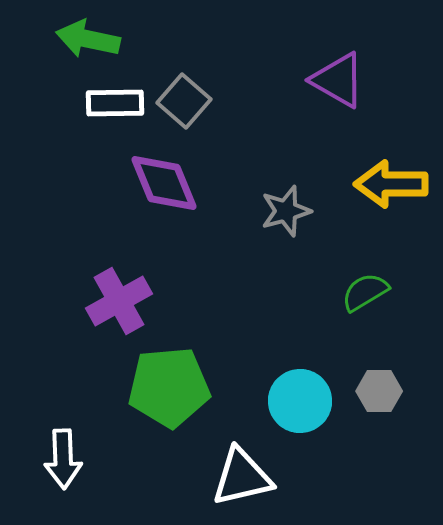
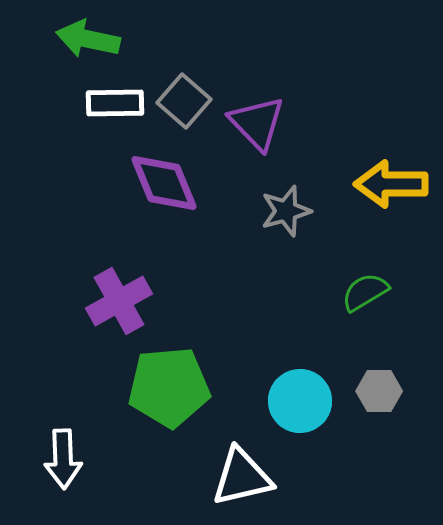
purple triangle: moved 81 px left, 43 px down; rotated 16 degrees clockwise
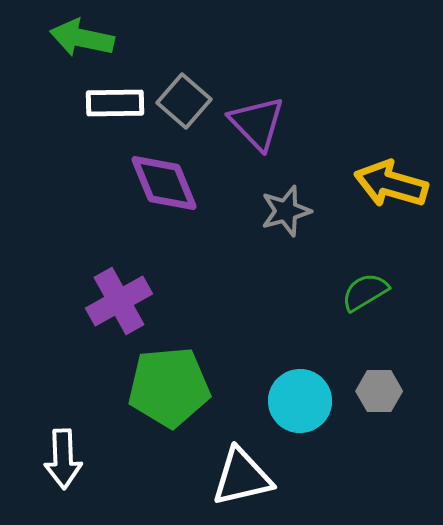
green arrow: moved 6 px left, 1 px up
yellow arrow: rotated 16 degrees clockwise
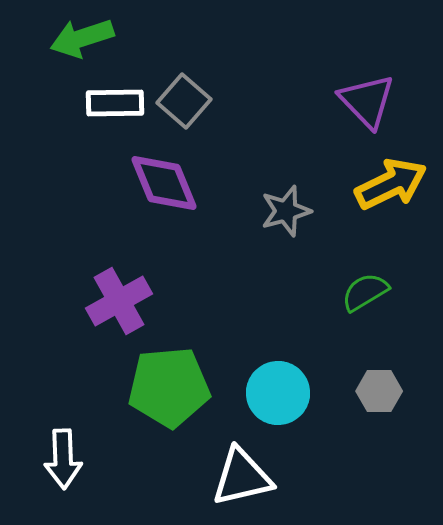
green arrow: rotated 30 degrees counterclockwise
purple triangle: moved 110 px right, 22 px up
yellow arrow: rotated 138 degrees clockwise
cyan circle: moved 22 px left, 8 px up
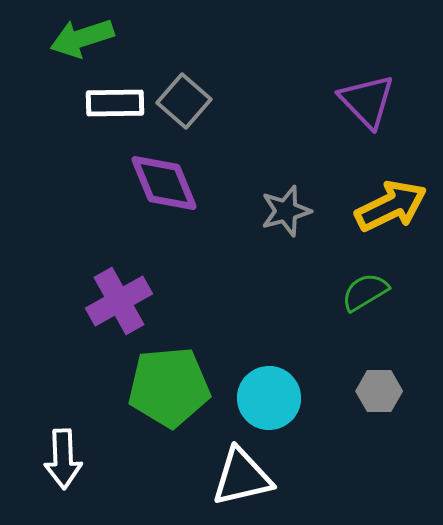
yellow arrow: moved 22 px down
cyan circle: moved 9 px left, 5 px down
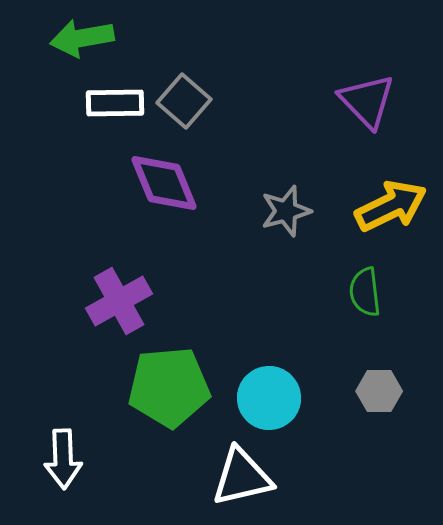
green arrow: rotated 8 degrees clockwise
green semicircle: rotated 66 degrees counterclockwise
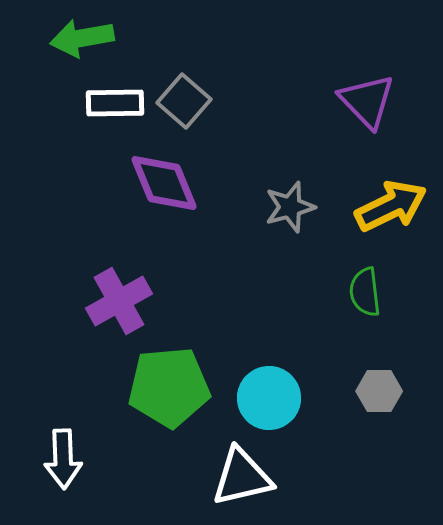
gray star: moved 4 px right, 4 px up
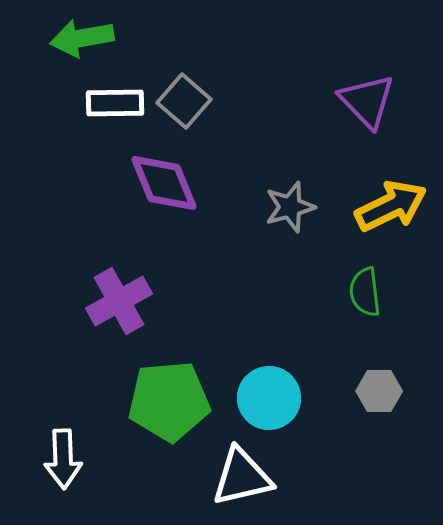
green pentagon: moved 14 px down
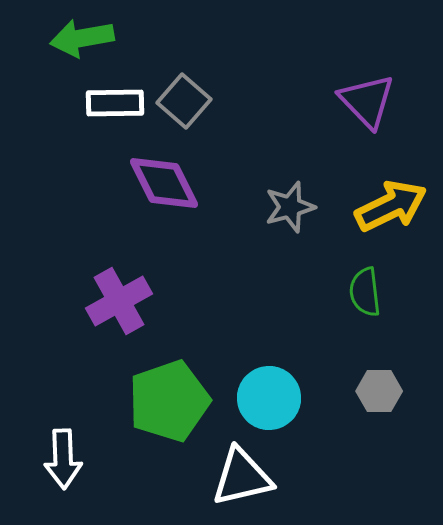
purple diamond: rotated 4 degrees counterclockwise
green pentagon: rotated 14 degrees counterclockwise
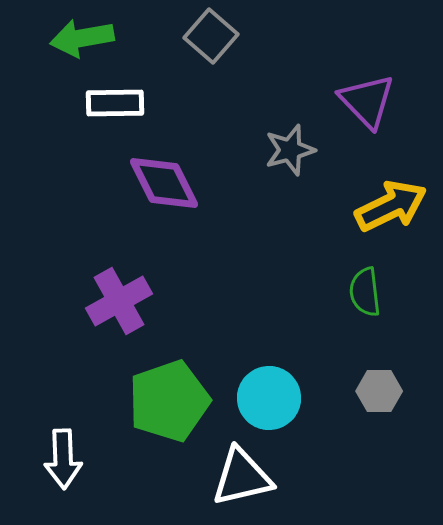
gray square: moved 27 px right, 65 px up
gray star: moved 57 px up
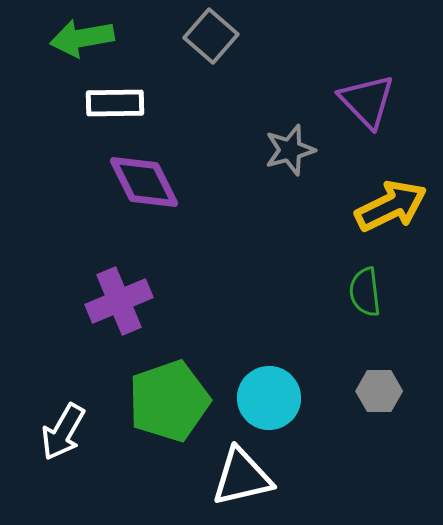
purple diamond: moved 20 px left, 1 px up
purple cross: rotated 6 degrees clockwise
white arrow: moved 27 px up; rotated 32 degrees clockwise
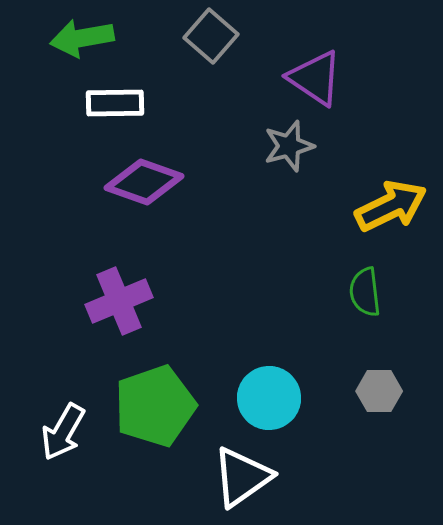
purple triangle: moved 52 px left, 23 px up; rotated 12 degrees counterclockwise
gray star: moved 1 px left, 4 px up
purple diamond: rotated 44 degrees counterclockwise
green pentagon: moved 14 px left, 5 px down
white triangle: rotated 22 degrees counterclockwise
